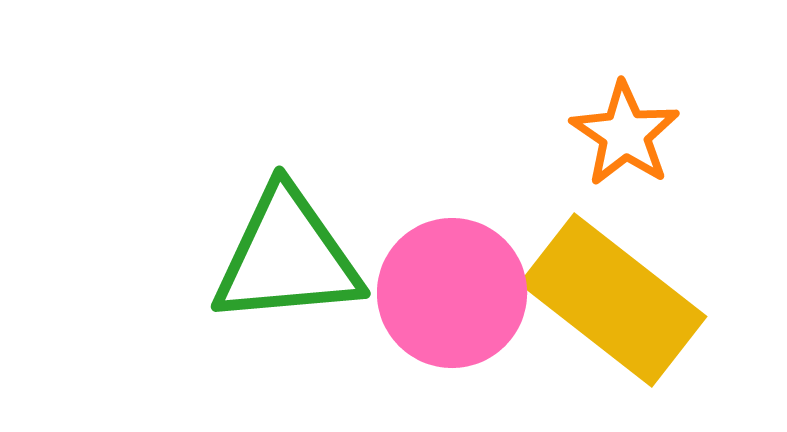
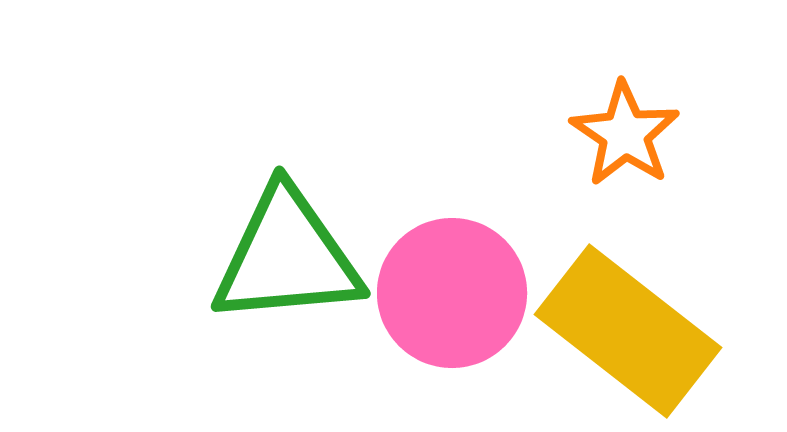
yellow rectangle: moved 15 px right, 31 px down
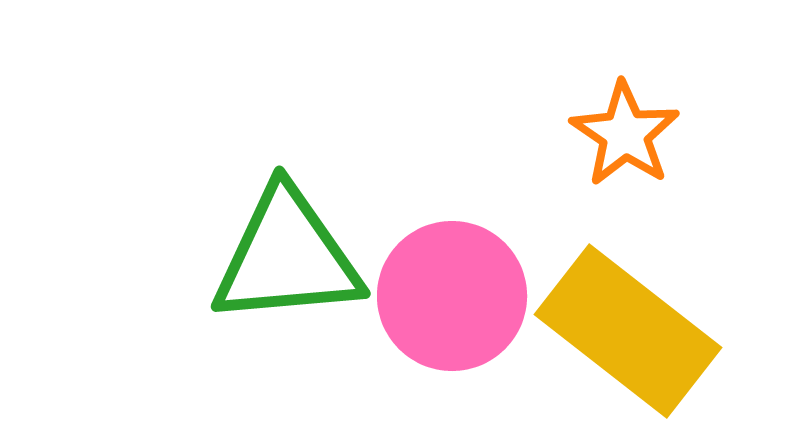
pink circle: moved 3 px down
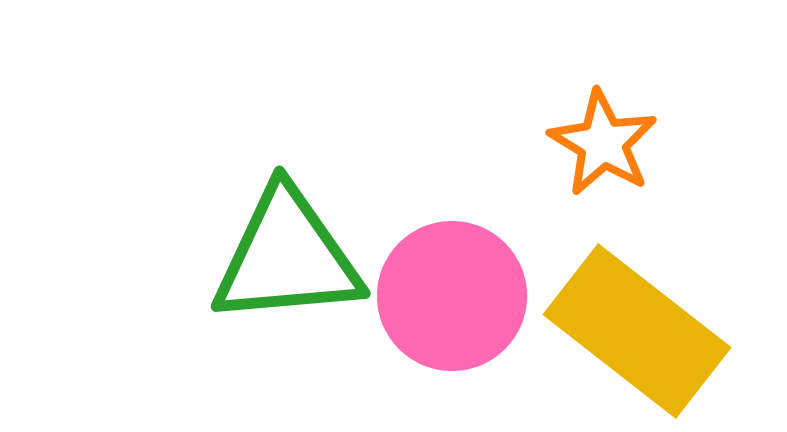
orange star: moved 22 px left, 9 px down; rotated 3 degrees counterclockwise
yellow rectangle: moved 9 px right
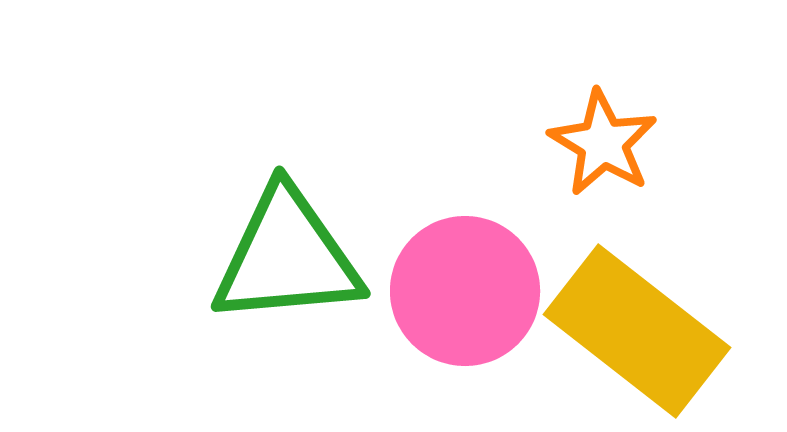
pink circle: moved 13 px right, 5 px up
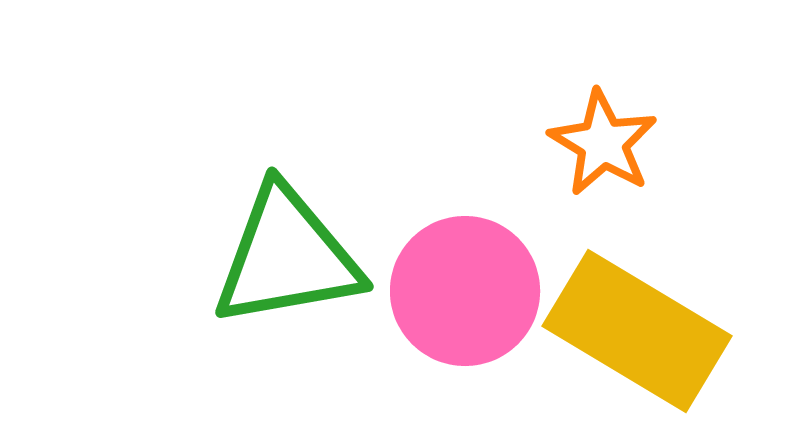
green triangle: rotated 5 degrees counterclockwise
yellow rectangle: rotated 7 degrees counterclockwise
